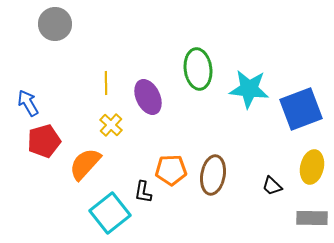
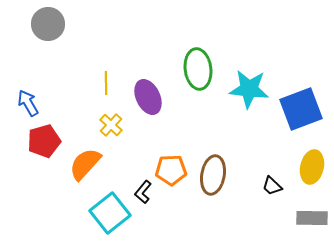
gray circle: moved 7 px left
black L-shape: rotated 30 degrees clockwise
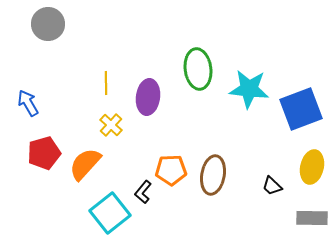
purple ellipse: rotated 32 degrees clockwise
red pentagon: moved 12 px down
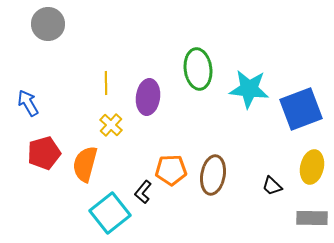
orange semicircle: rotated 27 degrees counterclockwise
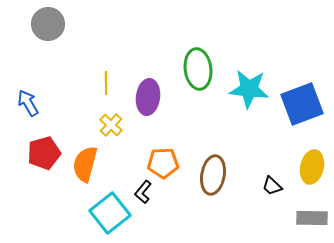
blue square: moved 1 px right, 5 px up
orange pentagon: moved 8 px left, 7 px up
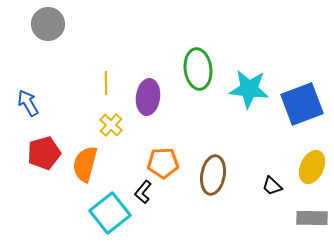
yellow ellipse: rotated 12 degrees clockwise
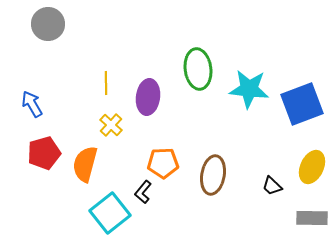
blue arrow: moved 4 px right, 1 px down
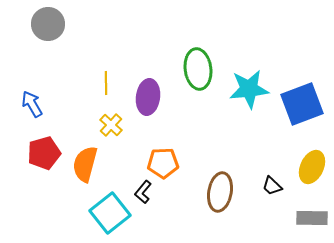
cyan star: rotated 12 degrees counterclockwise
brown ellipse: moved 7 px right, 17 px down
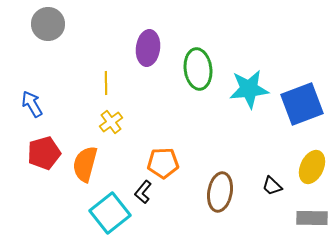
purple ellipse: moved 49 px up
yellow cross: moved 3 px up; rotated 10 degrees clockwise
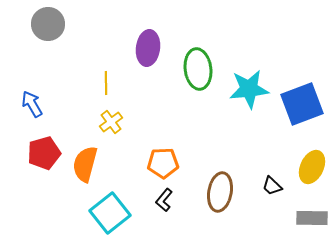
black L-shape: moved 21 px right, 8 px down
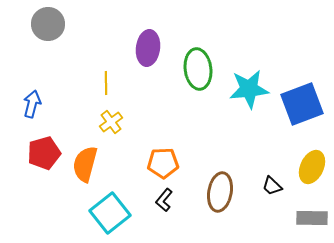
blue arrow: rotated 44 degrees clockwise
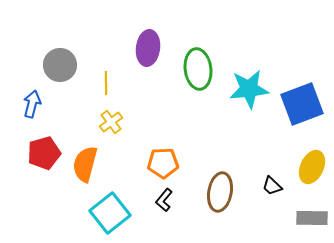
gray circle: moved 12 px right, 41 px down
